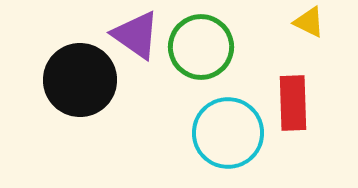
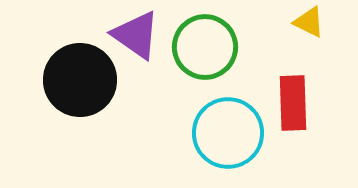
green circle: moved 4 px right
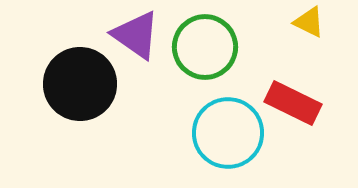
black circle: moved 4 px down
red rectangle: rotated 62 degrees counterclockwise
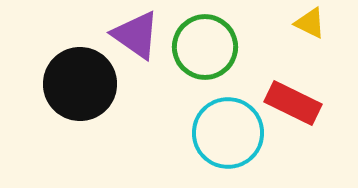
yellow triangle: moved 1 px right, 1 px down
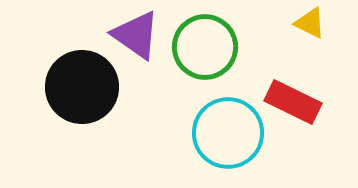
black circle: moved 2 px right, 3 px down
red rectangle: moved 1 px up
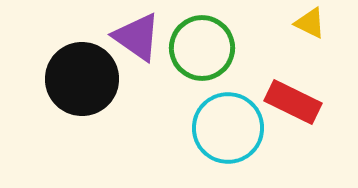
purple triangle: moved 1 px right, 2 px down
green circle: moved 3 px left, 1 px down
black circle: moved 8 px up
cyan circle: moved 5 px up
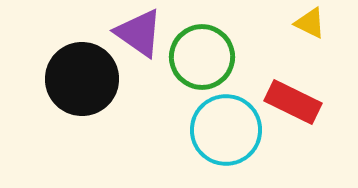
purple triangle: moved 2 px right, 4 px up
green circle: moved 9 px down
cyan circle: moved 2 px left, 2 px down
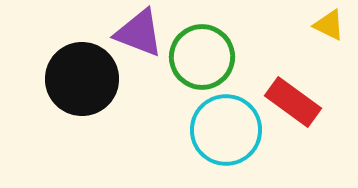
yellow triangle: moved 19 px right, 2 px down
purple triangle: rotated 14 degrees counterclockwise
red rectangle: rotated 10 degrees clockwise
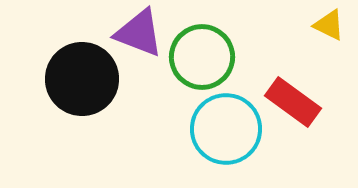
cyan circle: moved 1 px up
